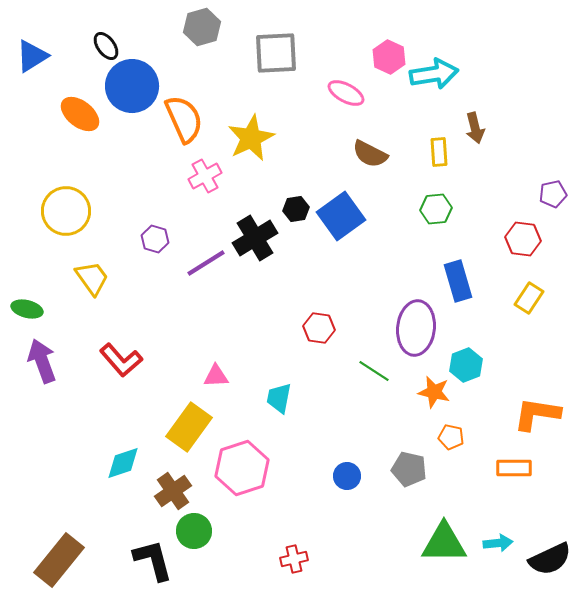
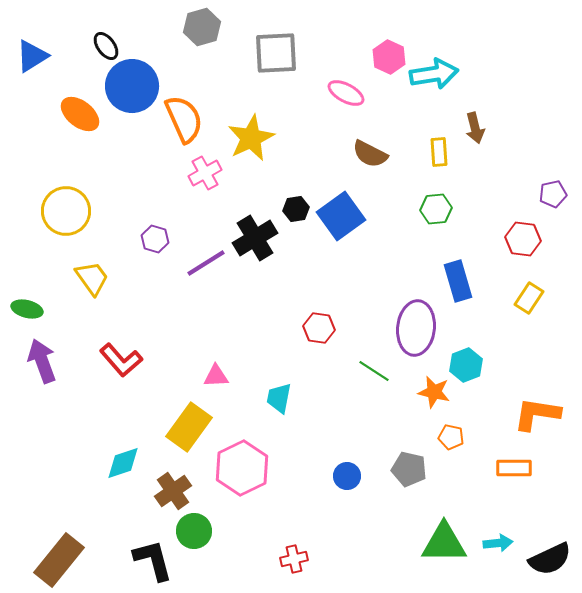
pink cross at (205, 176): moved 3 px up
pink hexagon at (242, 468): rotated 8 degrees counterclockwise
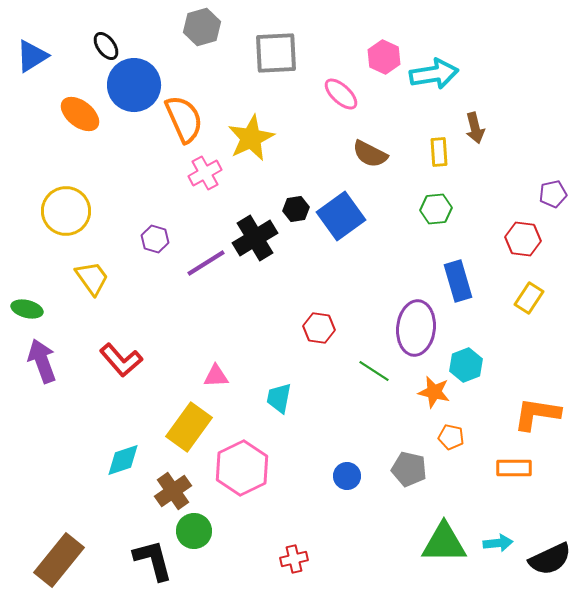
pink hexagon at (389, 57): moved 5 px left
blue circle at (132, 86): moved 2 px right, 1 px up
pink ellipse at (346, 93): moved 5 px left, 1 px down; rotated 15 degrees clockwise
cyan diamond at (123, 463): moved 3 px up
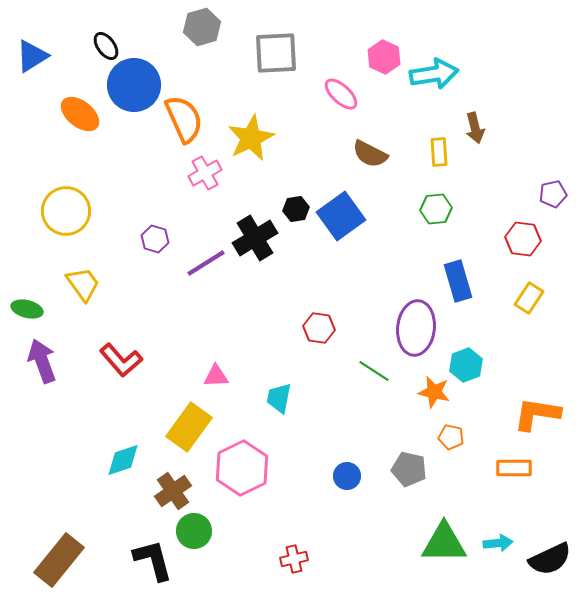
yellow trapezoid at (92, 278): moved 9 px left, 6 px down
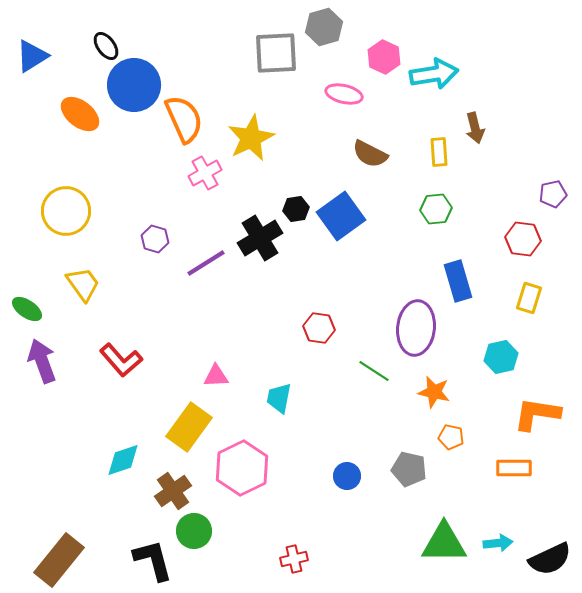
gray hexagon at (202, 27): moved 122 px right
pink ellipse at (341, 94): moved 3 px right; rotated 30 degrees counterclockwise
black cross at (255, 238): moved 5 px right
yellow rectangle at (529, 298): rotated 16 degrees counterclockwise
green ellipse at (27, 309): rotated 20 degrees clockwise
cyan hexagon at (466, 365): moved 35 px right, 8 px up; rotated 8 degrees clockwise
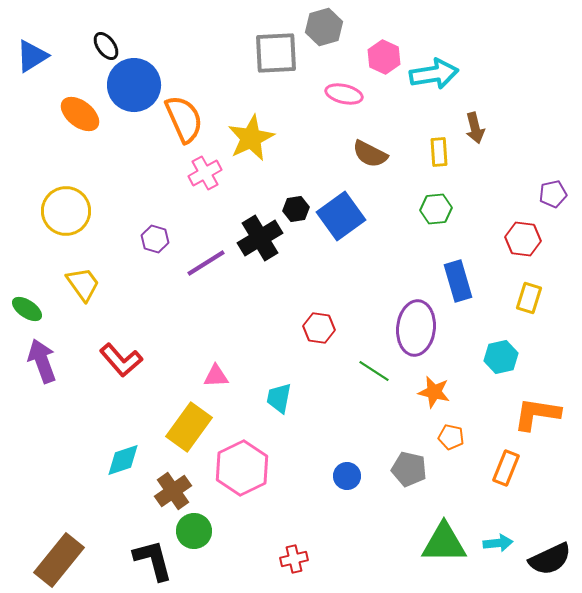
orange rectangle at (514, 468): moved 8 px left; rotated 68 degrees counterclockwise
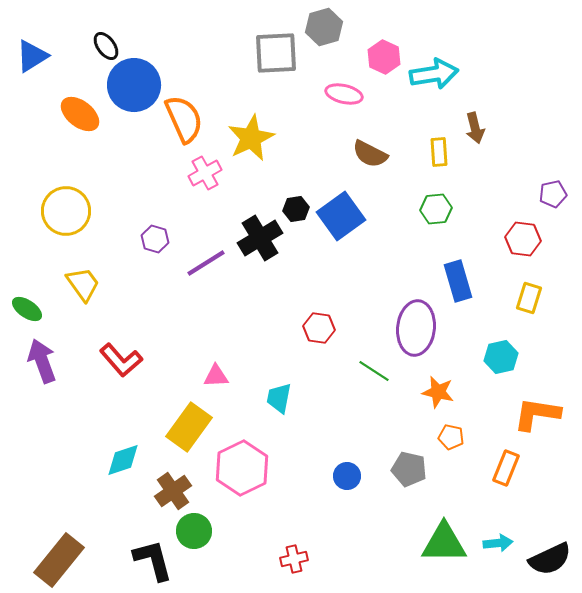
orange star at (434, 392): moved 4 px right
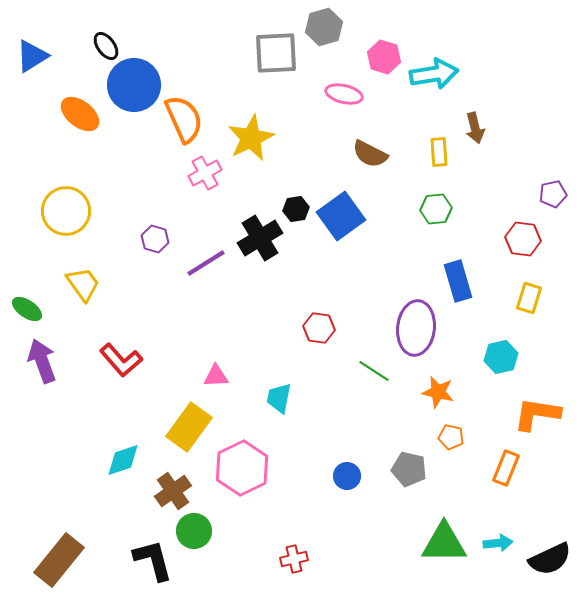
pink hexagon at (384, 57): rotated 8 degrees counterclockwise
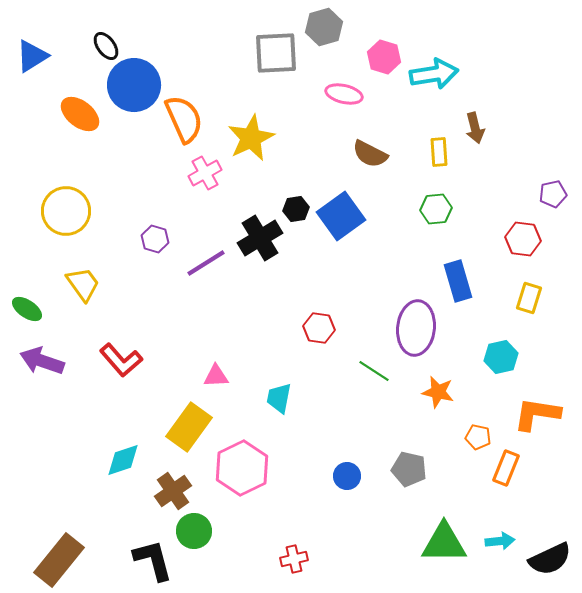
purple arrow at (42, 361): rotated 51 degrees counterclockwise
orange pentagon at (451, 437): moved 27 px right
cyan arrow at (498, 543): moved 2 px right, 2 px up
